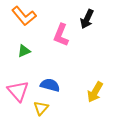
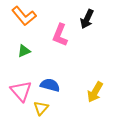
pink L-shape: moved 1 px left
pink triangle: moved 3 px right
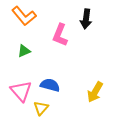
black arrow: moved 1 px left; rotated 18 degrees counterclockwise
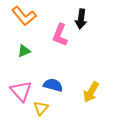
black arrow: moved 5 px left
blue semicircle: moved 3 px right
yellow arrow: moved 4 px left
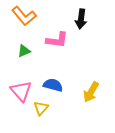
pink L-shape: moved 3 px left, 5 px down; rotated 105 degrees counterclockwise
